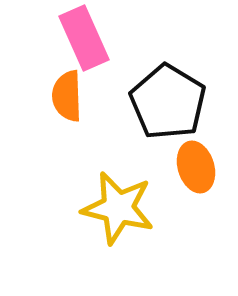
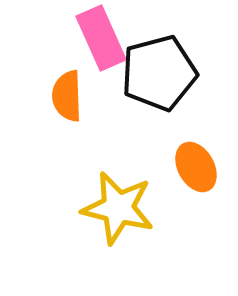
pink rectangle: moved 17 px right
black pentagon: moved 9 px left, 29 px up; rotated 26 degrees clockwise
orange ellipse: rotated 12 degrees counterclockwise
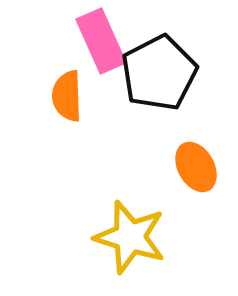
pink rectangle: moved 3 px down
black pentagon: rotated 12 degrees counterclockwise
yellow star: moved 12 px right, 29 px down; rotated 4 degrees clockwise
